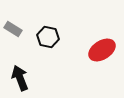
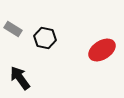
black hexagon: moved 3 px left, 1 px down
black arrow: rotated 15 degrees counterclockwise
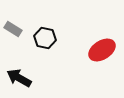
black arrow: moved 1 px left; rotated 25 degrees counterclockwise
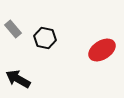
gray rectangle: rotated 18 degrees clockwise
black arrow: moved 1 px left, 1 px down
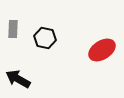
gray rectangle: rotated 42 degrees clockwise
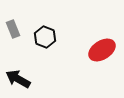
gray rectangle: rotated 24 degrees counterclockwise
black hexagon: moved 1 px up; rotated 10 degrees clockwise
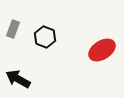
gray rectangle: rotated 42 degrees clockwise
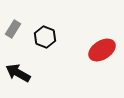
gray rectangle: rotated 12 degrees clockwise
black arrow: moved 6 px up
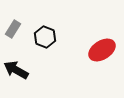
black arrow: moved 2 px left, 3 px up
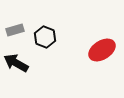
gray rectangle: moved 2 px right, 1 px down; rotated 42 degrees clockwise
black arrow: moved 7 px up
